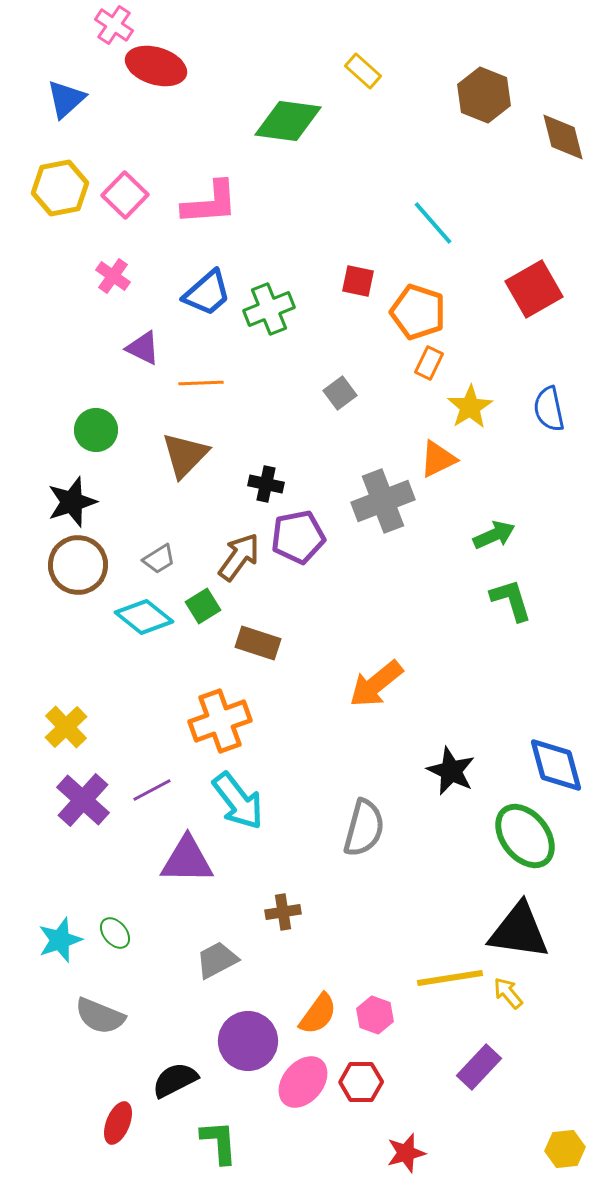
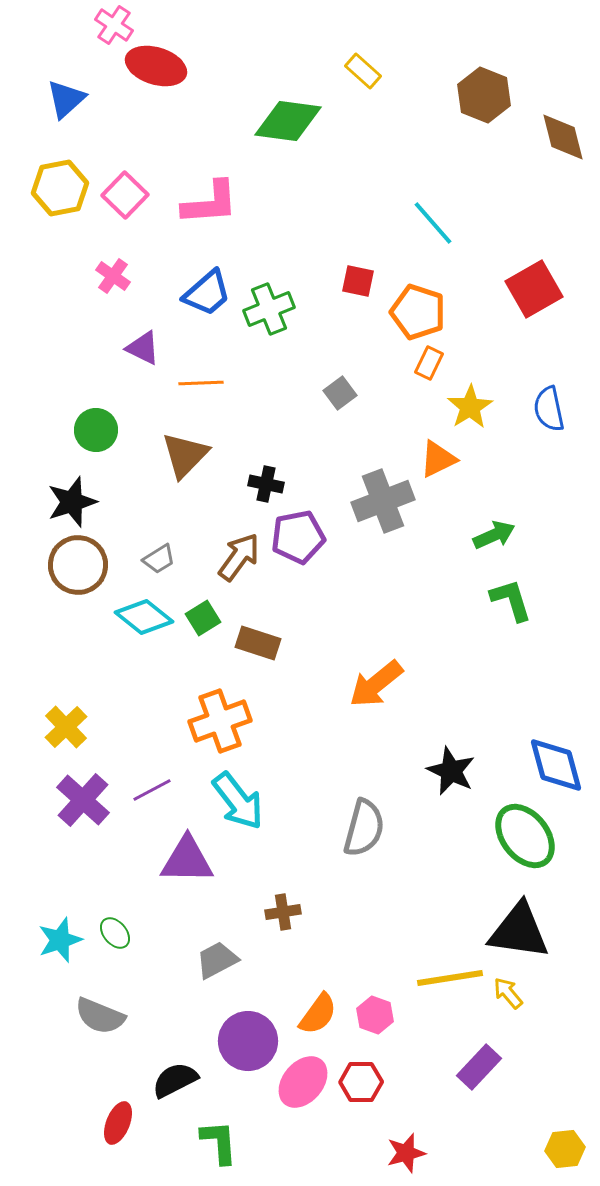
green square at (203, 606): moved 12 px down
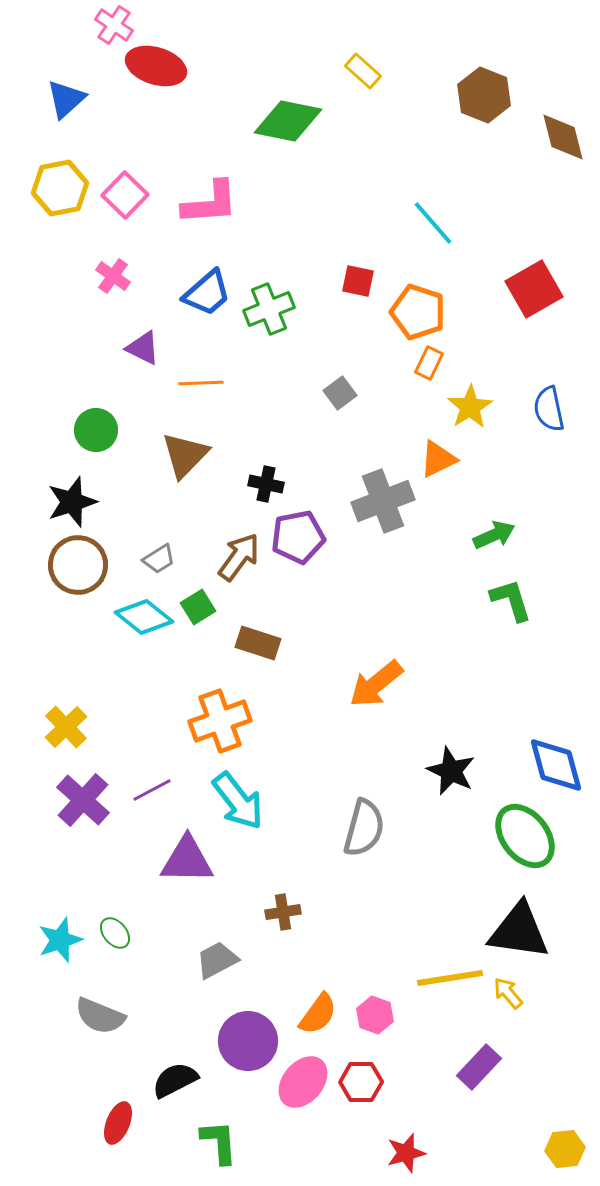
green diamond at (288, 121): rotated 4 degrees clockwise
green square at (203, 618): moved 5 px left, 11 px up
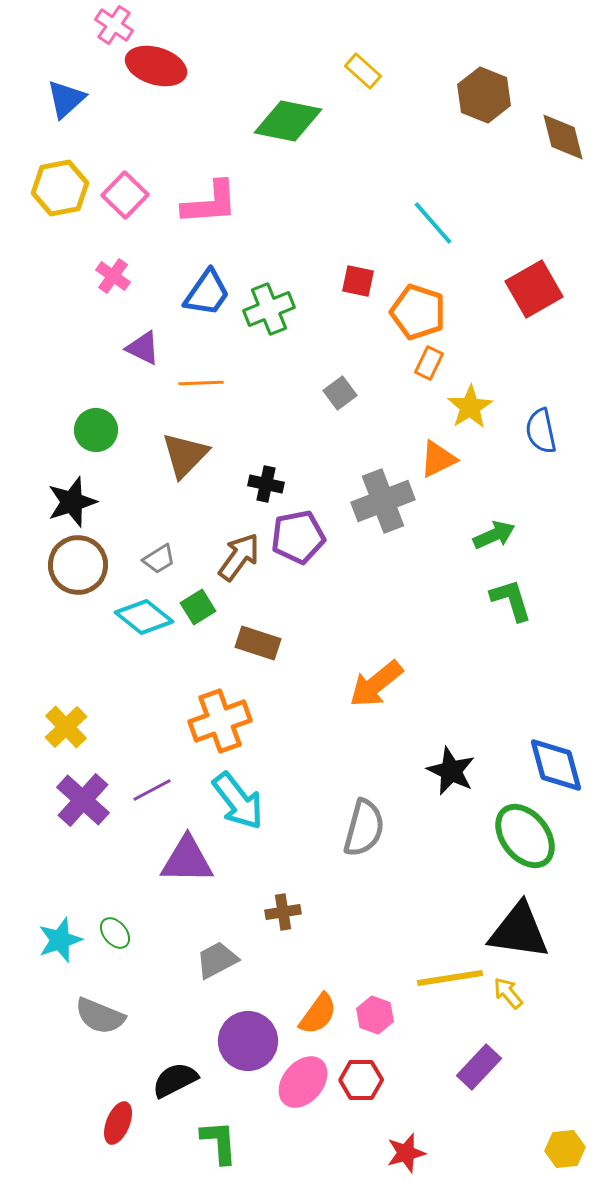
blue trapezoid at (207, 293): rotated 14 degrees counterclockwise
blue semicircle at (549, 409): moved 8 px left, 22 px down
red hexagon at (361, 1082): moved 2 px up
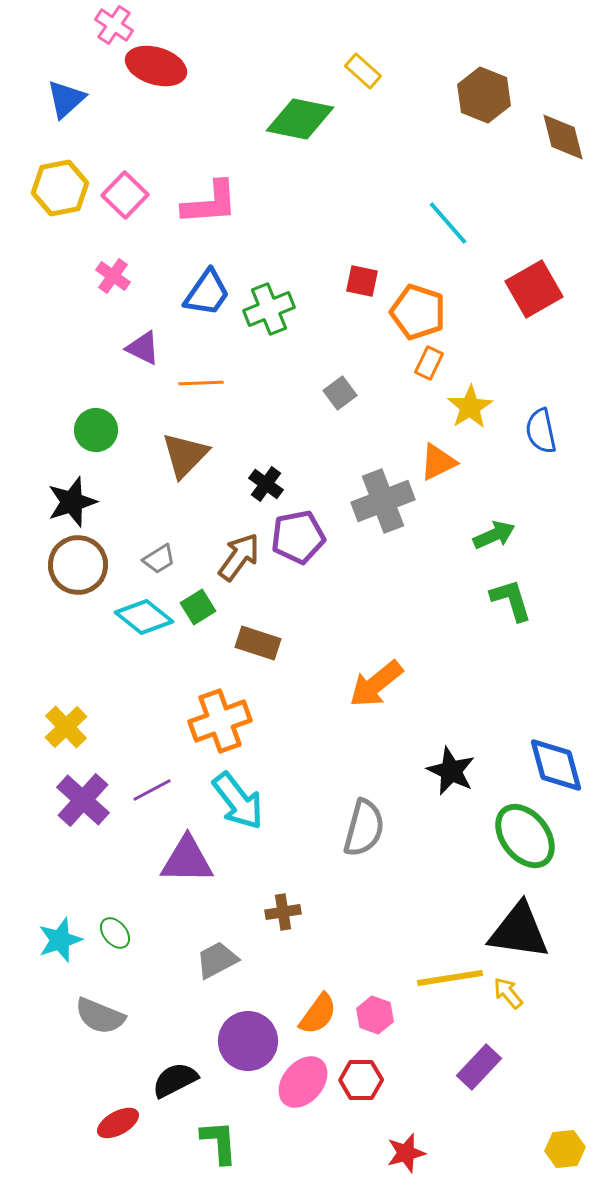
green diamond at (288, 121): moved 12 px right, 2 px up
cyan line at (433, 223): moved 15 px right
red square at (358, 281): moved 4 px right
orange triangle at (438, 459): moved 3 px down
black cross at (266, 484): rotated 24 degrees clockwise
red ellipse at (118, 1123): rotated 39 degrees clockwise
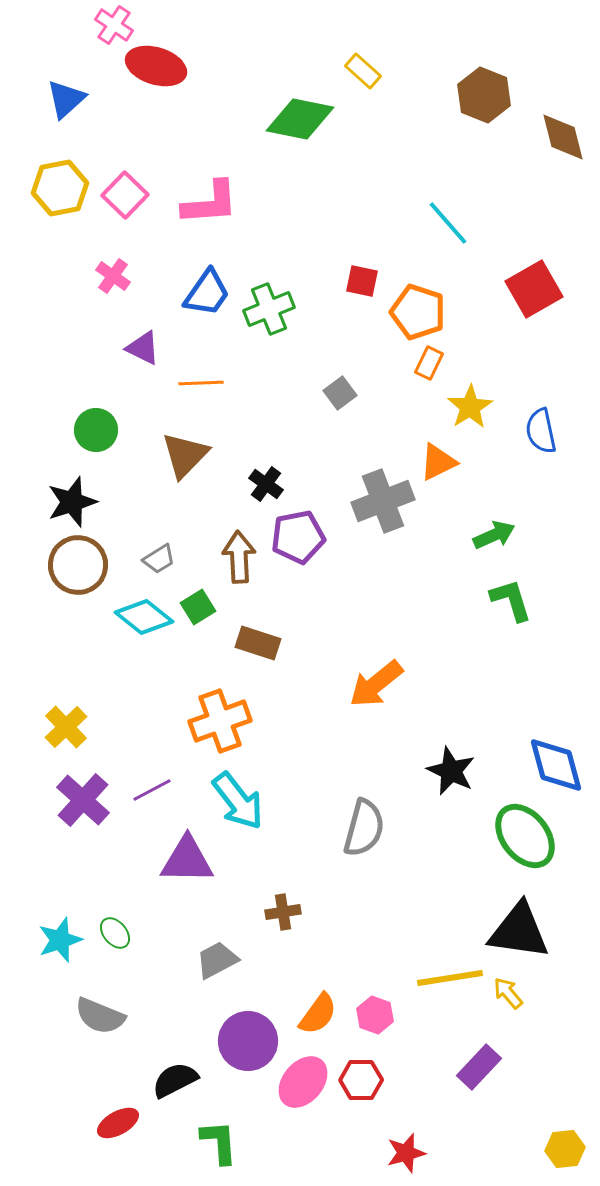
brown arrow at (239, 557): rotated 39 degrees counterclockwise
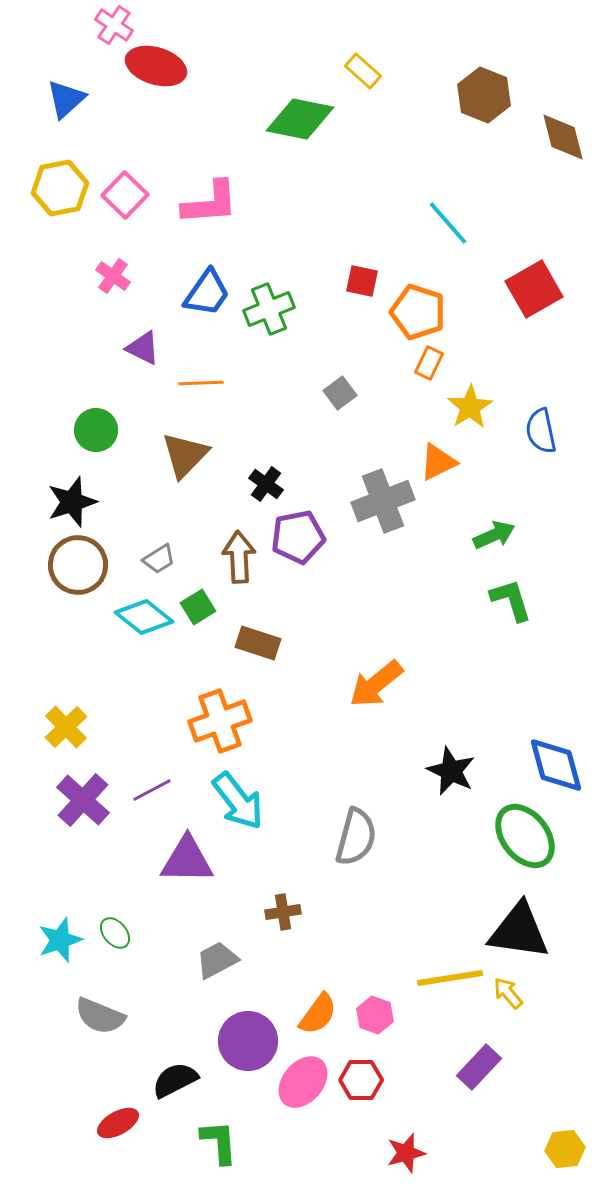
gray semicircle at (364, 828): moved 8 px left, 9 px down
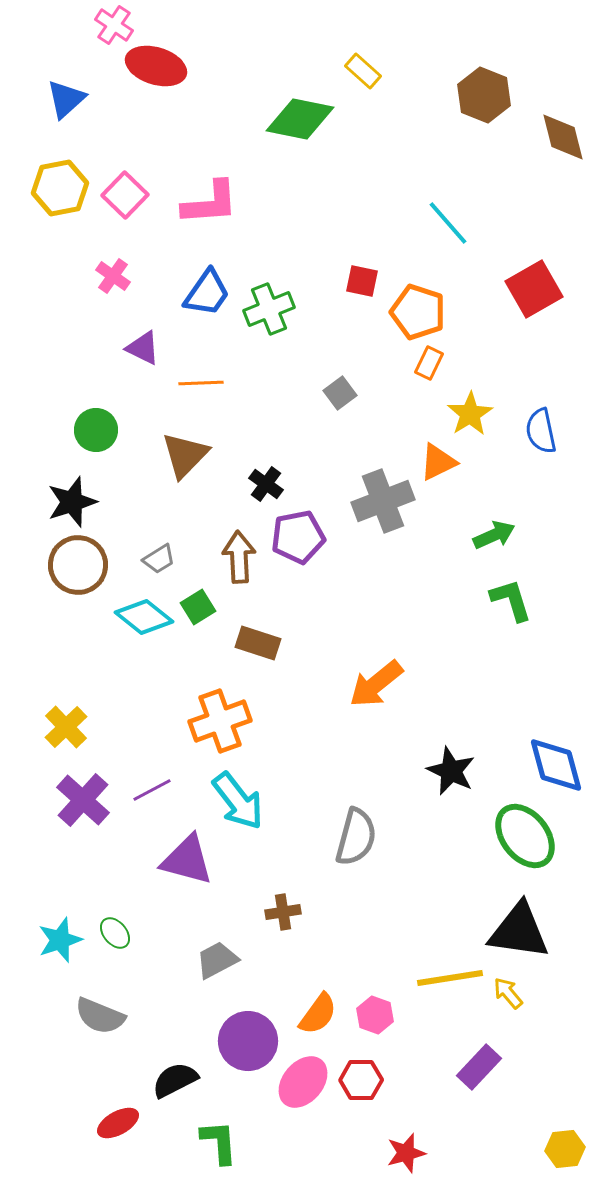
yellow star at (470, 407): moved 7 px down
purple triangle at (187, 860): rotated 14 degrees clockwise
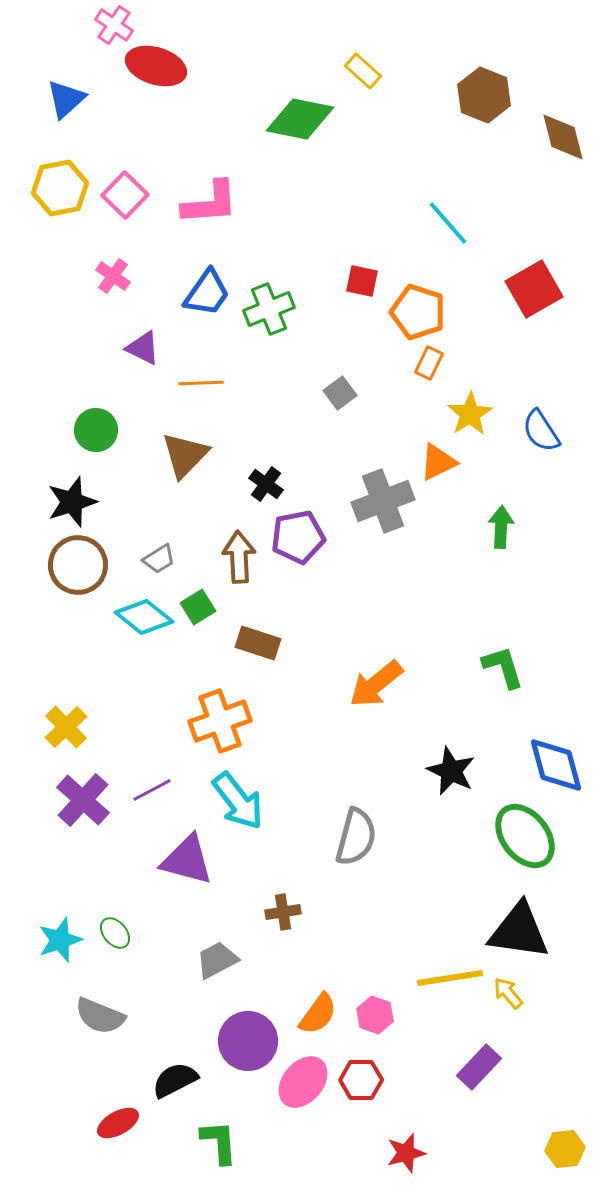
blue semicircle at (541, 431): rotated 21 degrees counterclockwise
green arrow at (494, 535): moved 7 px right, 8 px up; rotated 63 degrees counterclockwise
green L-shape at (511, 600): moved 8 px left, 67 px down
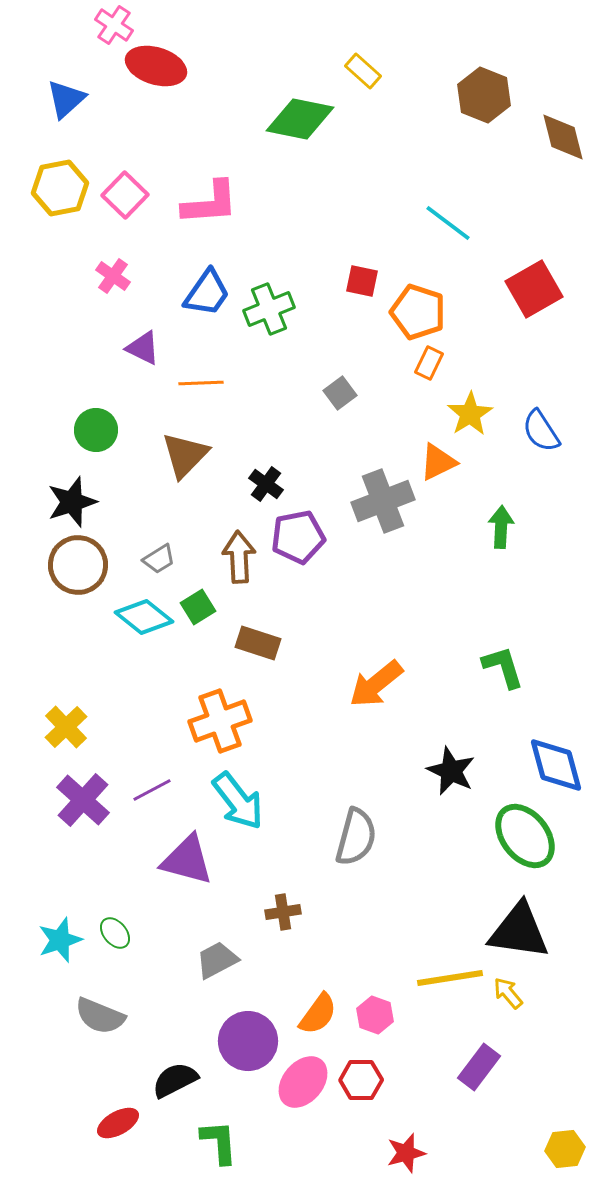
cyan line at (448, 223): rotated 12 degrees counterclockwise
purple rectangle at (479, 1067): rotated 6 degrees counterclockwise
